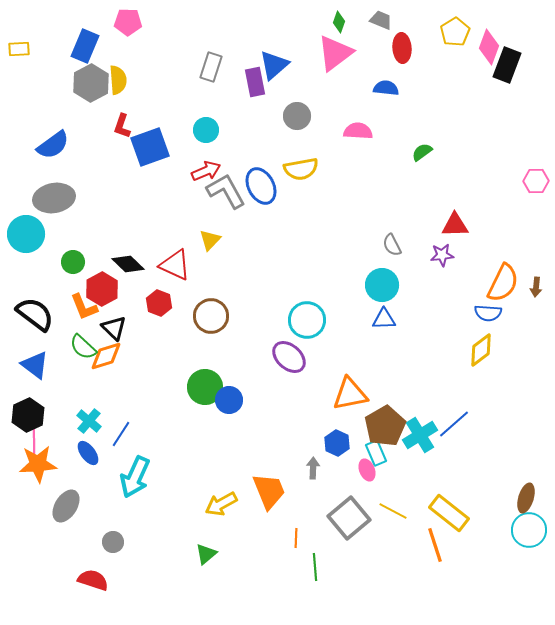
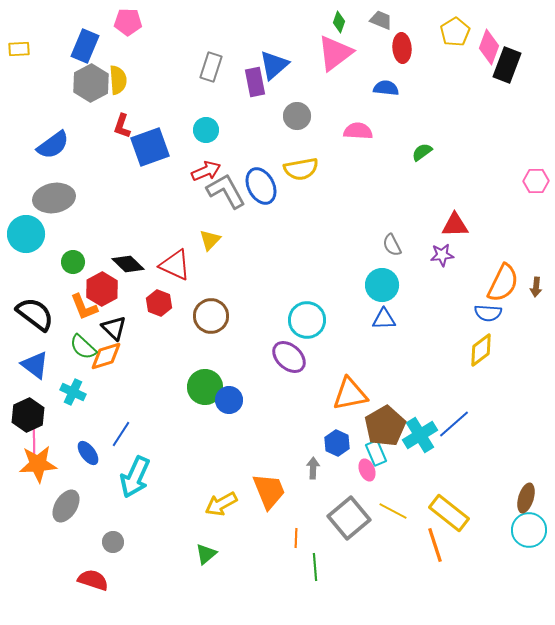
cyan cross at (89, 421): moved 16 px left, 29 px up; rotated 15 degrees counterclockwise
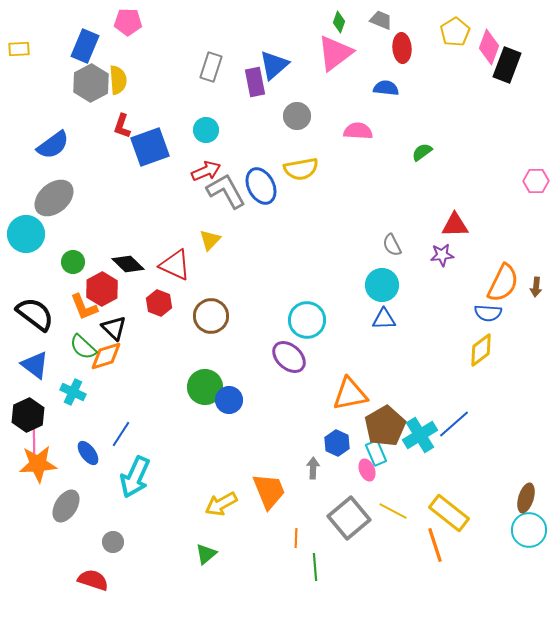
gray ellipse at (54, 198): rotated 30 degrees counterclockwise
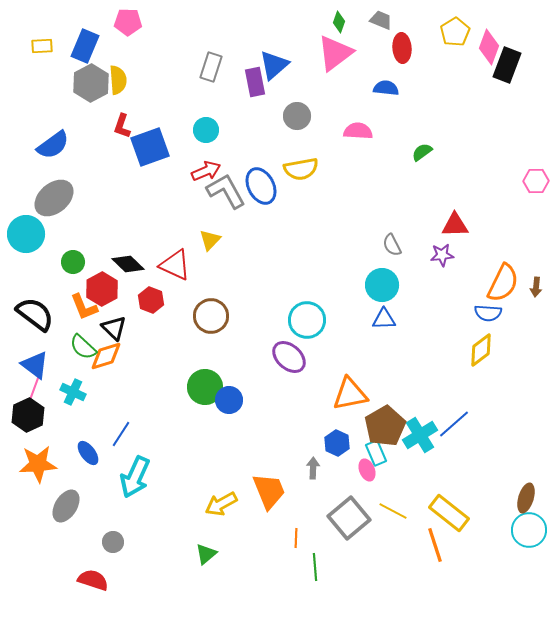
yellow rectangle at (19, 49): moved 23 px right, 3 px up
red hexagon at (159, 303): moved 8 px left, 3 px up
pink line at (34, 438): moved 49 px up; rotated 20 degrees clockwise
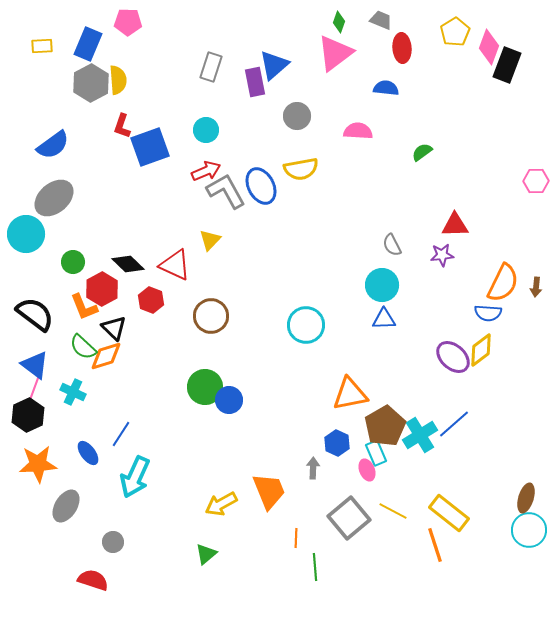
blue rectangle at (85, 46): moved 3 px right, 2 px up
cyan circle at (307, 320): moved 1 px left, 5 px down
purple ellipse at (289, 357): moved 164 px right
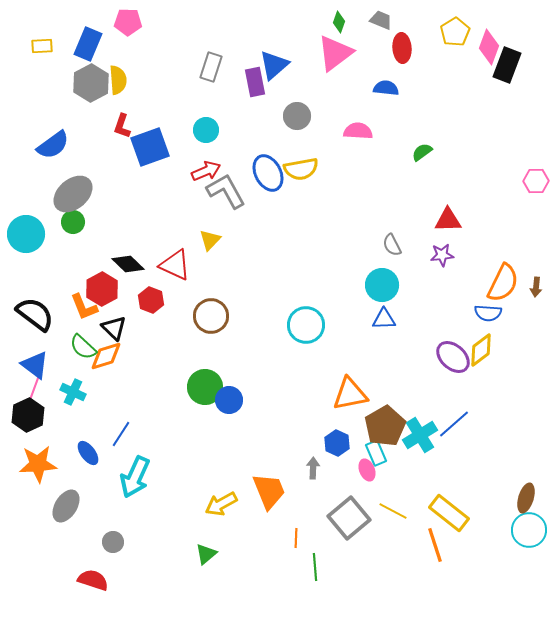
blue ellipse at (261, 186): moved 7 px right, 13 px up
gray ellipse at (54, 198): moved 19 px right, 4 px up
red triangle at (455, 225): moved 7 px left, 5 px up
green circle at (73, 262): moved 40 px up
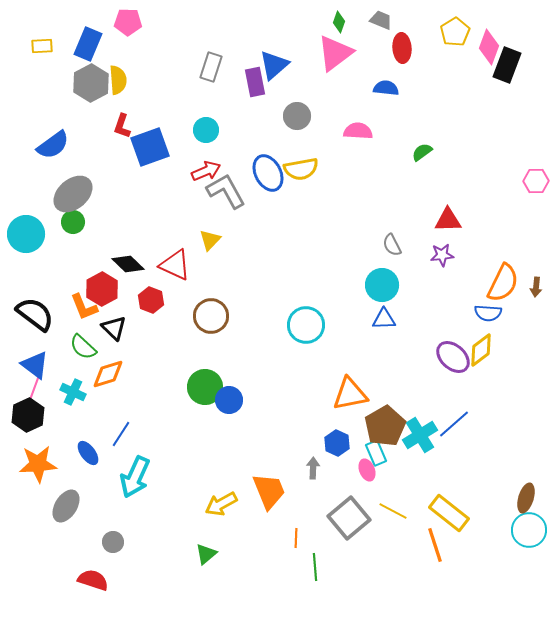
orange diamond at (106, 356): moved 2 px right, 18 px down
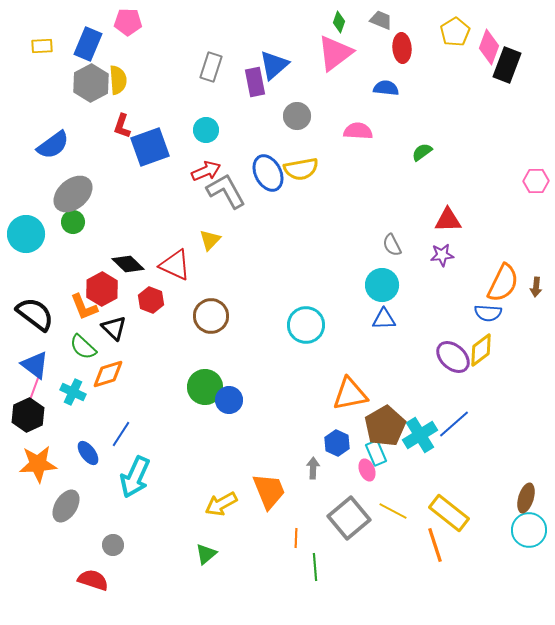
gray circle at (113, 542): moved 3 px down
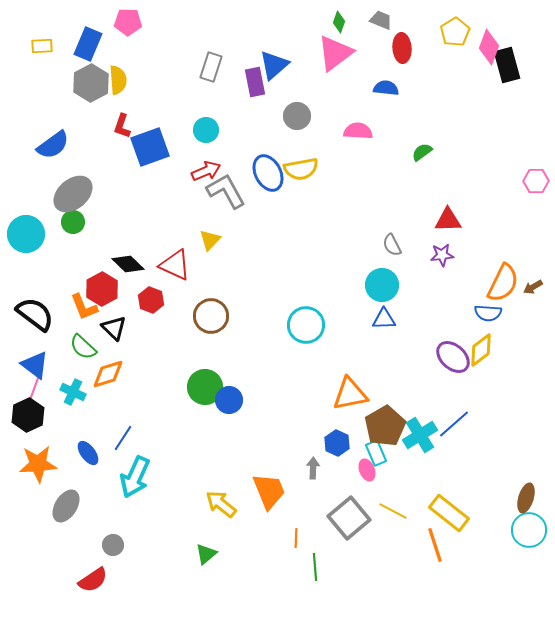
black rectangle at (507, 65): rotated 36 degrees counterclockwise
brown arrow at (536, 287): moved 3 px left; rotated 54 degrees clockwise
blue line at (121, 434): moved 2 px right, 4 px down
yellow arrow at (221, 504): rotated 68 degrees clockwise
red semicircle at (93, 580): rotated 128 degrees clockwise
